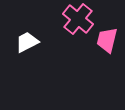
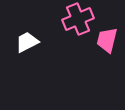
pink cross: rotated 28 degrees clockwise
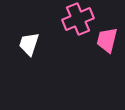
white trapezoid: moved 2 px right, 2 px down; rotated 45 degrees counterclockwise
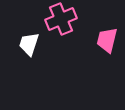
pink cross: moved 17 px left
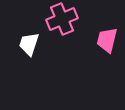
pink cross: moved 1 px right
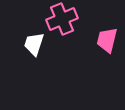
white trapezoid: moved 5 px right
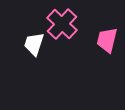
pink cross: moved 5 px down; rotated 24 degrees counterclockwise
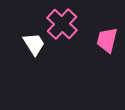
white trapezoid: rotated 130 degrees clockwise
